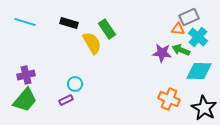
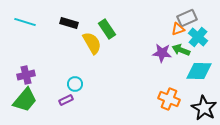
gray rectangle: moved 2 px left, 1 px down
orange triangle: rotated 24 degrees counterclockwise
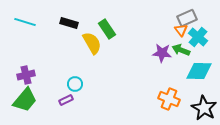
orange triangle: moved 3 px right, 1 px down; rotated 48 degrees counterclockwise
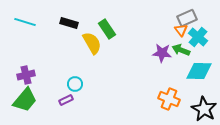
black star: moved 1 px down
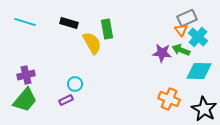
green rectangle: rotated 24 degrees clockwise
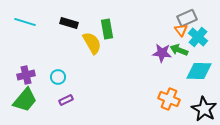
green arrow: moved 2 px left
cyan circle: moved 17 px left, 7 px up
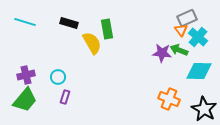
purple rectangle: moved 1 px left, 3 px up; rotated 48 degrees counterclockwise
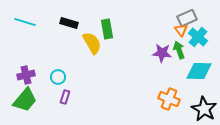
green arrow: rotated 48 degrees clockwise
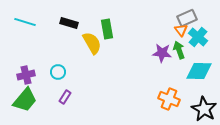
cyan circle: moved 5 px up
purple rectangle: rotated 16 degrees clockwise
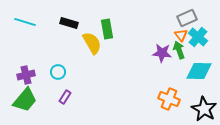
orange triangle: moved 5 px down
